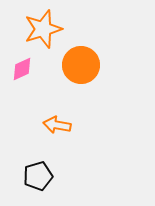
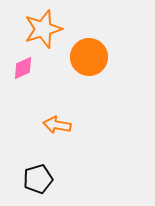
orange circle: moved 8 px right, 8 px up
pink diamond: moved 1 px right, 1 px up
black pentagon: moved 3 px down
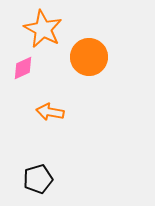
orange star: rotated 27 degrees counterclockwise
orange arrow: moved 7 px left, 13 px up
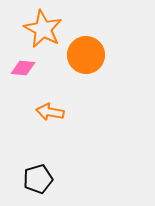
orange circle: moved 3 px left, 2 px up
pink diamond: rotated 30 degrees clockwise
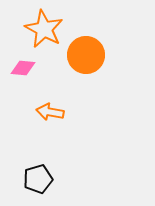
orange star: moved 1 px right
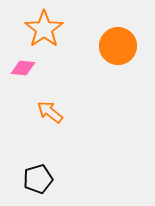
orange star: rotated 9 degrees clockwise
orange circle: moved 32 px right, 9 px up
orange arrow: rotated 28 degrees clockwise
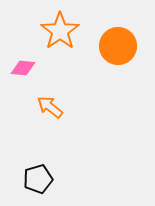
orange star: moved 16 px right, 2 px down
orange arrow: moved 5 px up
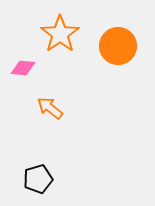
orange star: moved 3 px down
orange arrow: moved 1 px down
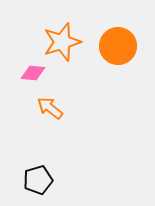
orange star: moved 2 px right, 8 px down; rotated 18 degrees clockwise
pink diamond: moved 10 px right, 5 px down
black pentagon: moved 1 px down
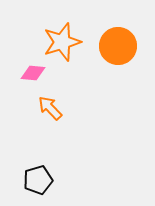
orange arrow: rotated 8 degrees clockwise
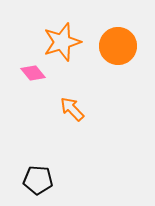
pink diamond: rotated 45 degrees clockwise
orange arrow: moved 22 px right, 1 px down
black pentagon: rotated 20 degrees clockwise
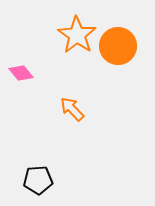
orange star: moved 15 px right, 7 px up; rotated 21 degrees counterclockwise
pink diamond: moved 12 px left
black pentagon: rotated 8 degrees counterclockwise
